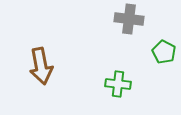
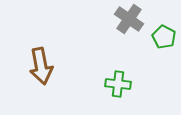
gray cross: rotated 28 degrees clockwise
green pentagon: moved 15 px up
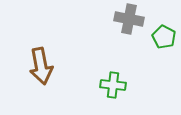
gray cross: rotated 24 degrees counterclockwise
green cross: moved 5 px left, 1 px down
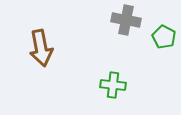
gray cross: moved 3 px left, 1 px down
brown arrow: moved 18 px up
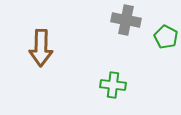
green pentagon: moved 2 px right
brown arrow: rotated 12 degrees clockwise
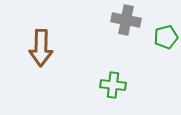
green pentagon: rotated 30 degrees clockwise
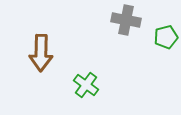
brown arrow: moved 5 px down
green cross: moved 27 px left; rotated 30 degrees clockwise
